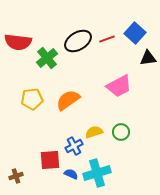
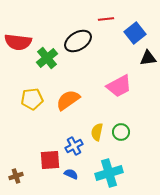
blue square: rotated 10 degrees clockwise
red line: moved 1 px left, 20 px up; rotated 14 degrees clockwise
yellow semicircle: moved 3 px right; rotated 60 degrees counterclockwise
cyan cross: moved 12 px right
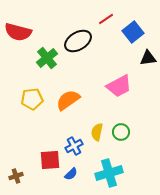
red line: rotated 28 degrees counterclockwise
blue square: moved 2 px left, 1 px up
red semicircle: moved 10 px up; rotated 8 degrees clockwise
blue semicircle: rotated 112 degrees clockwise
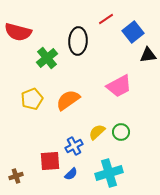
black ellipse: rotated 56 degrees counterclockwise
black triangle: moved 3 px up
yellow pentagon: rotated 15 degrees counterclockwise
yellow semicircle: rotated 36 degrees clockwise
red square: moved 1 px down
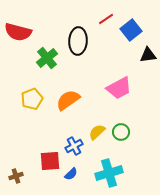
blue square: moved 2 px left, 2 px up
pink trapezoid: moved 2 px down
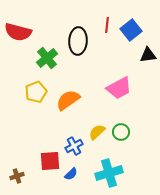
red line: moved 1 px right, 6 px down; rotated 49 degrees counterclockwise
yellow pentagon: moved 4 px right, 7 px up
brown cross: moved 1 px right
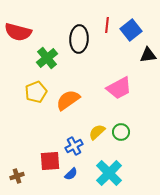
black ellipse: moved 1 px right, 2 px up
cyan cross: rotated 28 degrees counterclockwise
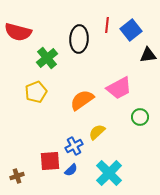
orange semicircle: moved 14 px right
green circle: moved 19 px right, 15 px up
blue semicircle: moved 4 px up
